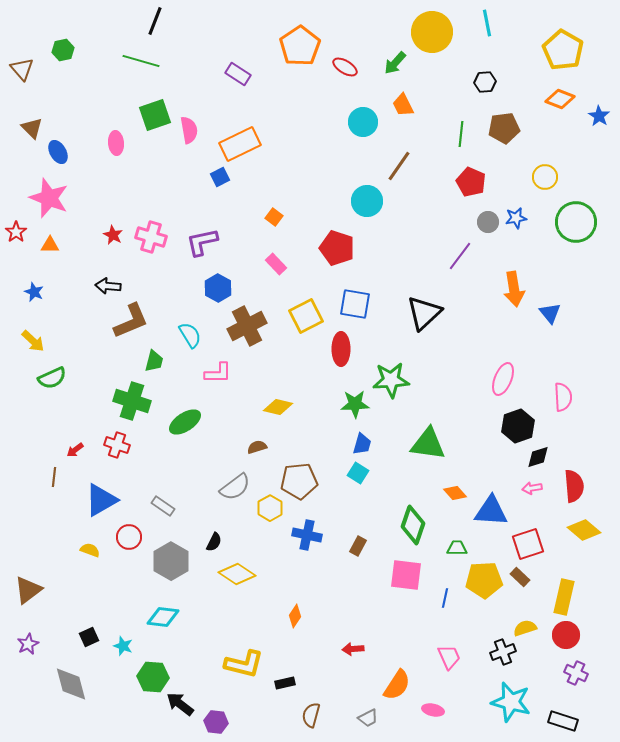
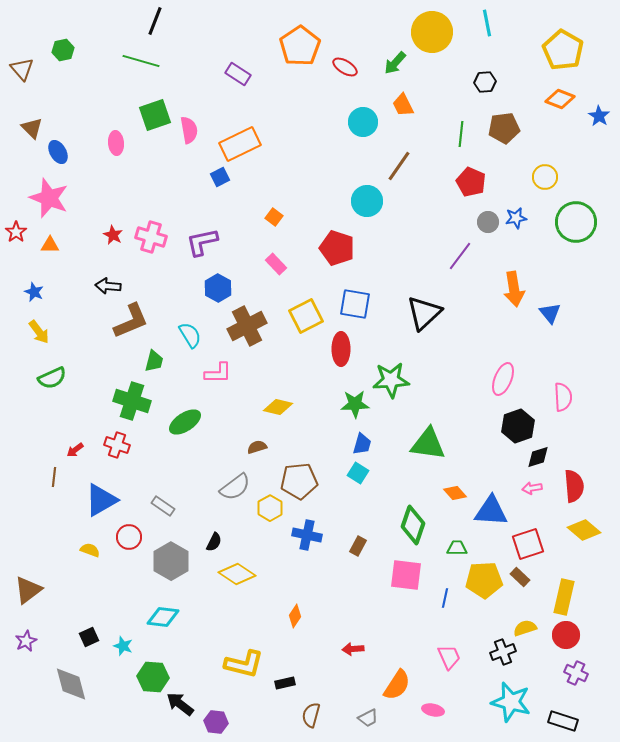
yellow arrow at (33, 341): moved 6 px right, 9 px up; rotated 10 degrees clockwise
purple star at (28, 644): moved 2 px left, 3 px up
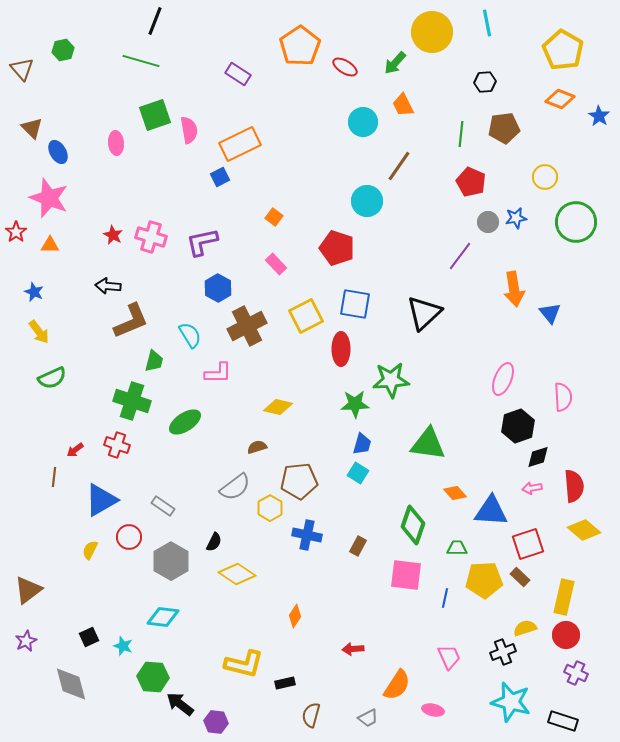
yellow semicircle at (90, 550): rotated 84 degrees counterclockwise
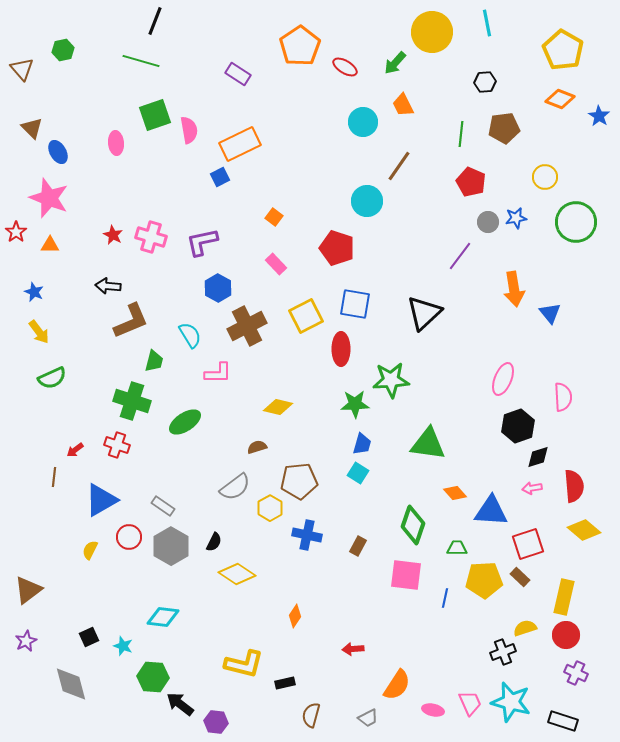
gray hexagon at (171, 561): moved 15 px up
pink trapezoid at (449, 657): moved 21 px right, 46 px down
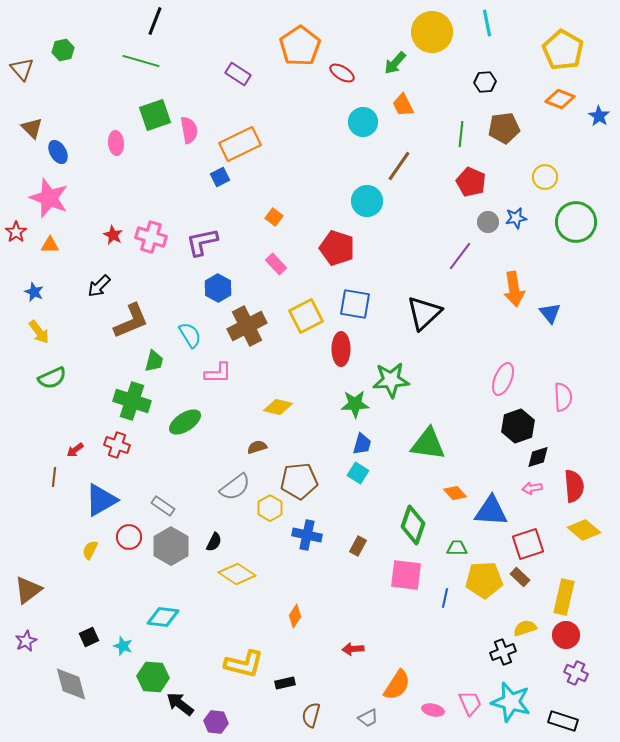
red ellipse at (345, 67): moved 3 px left, 6 px down
black arrow at (108, 286): moved 9 px left; rotated 50 degrees counterclockwise
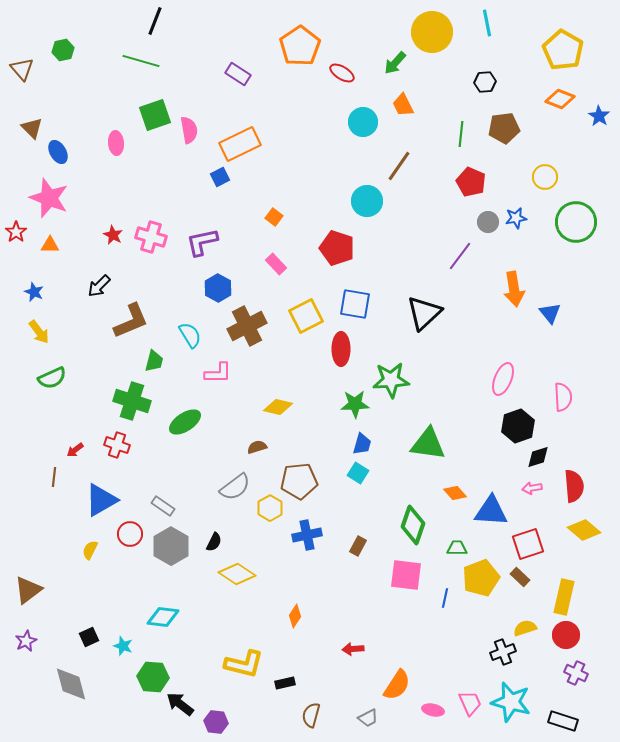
blue cross at (307, 535): rotated 24 degrees counterclockwise
red circle at (129, 537): moved 1 px right, 3 px up
yellow pentagon at (484, 580): moved 3 px left, 2 px up; rotated 18 degrees counterclockwise
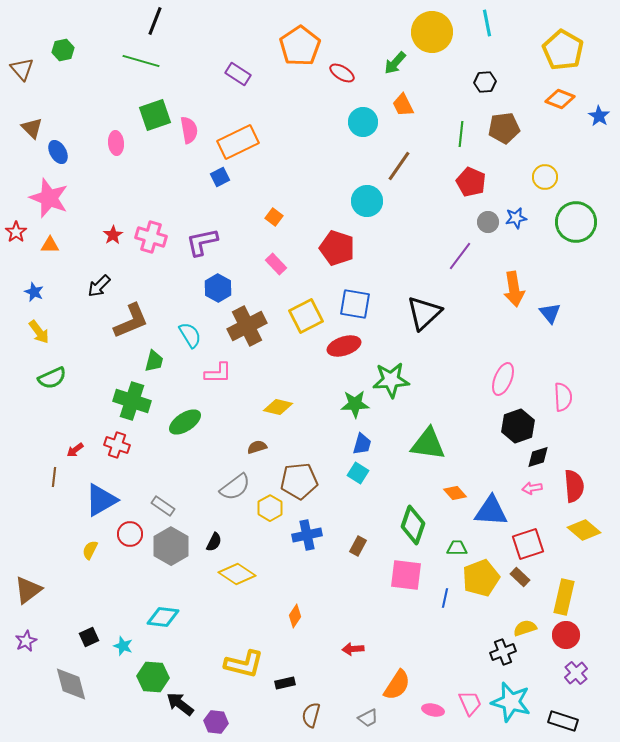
orange rectangle at (240, 144): moved 2 px left, 2 px up
red star at (113, 235): rotated 12 degrees clockwise
red ellipse at (341, 349): moved 3 px right, 3 px up; rotated 72 degrees clockwise
purple cross at (576, 673): rotated 25 degrees clockwise
